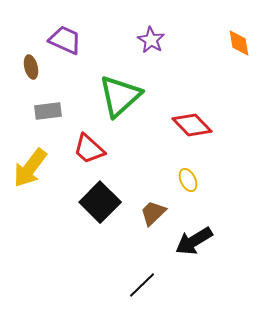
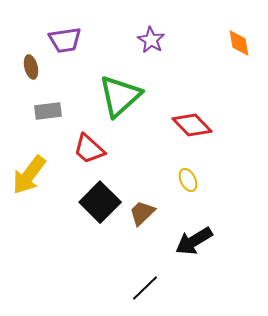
purple trapezoid: rotated 148 degrees clockwise
yellow arrow: moved 1 px left, 7 px down
brown trapezoid: moved 11 px left
black line: moved 3 px right, 3 px down
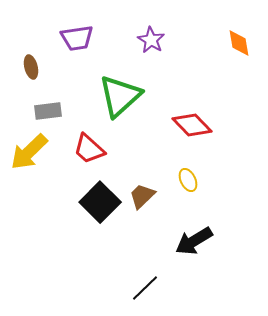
purple trapezoid: moved 12 px right, 2 px up
yellow arrow: moved 23 px up; rotated 9 degrees clockwise
brown trapezoid: moved 17 px up
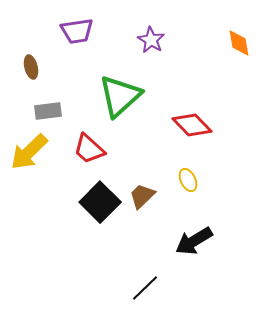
purple trapezoid: moved 7 px up
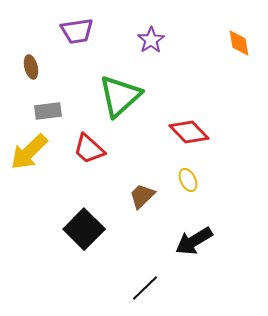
purple star: rotated 8 degrees clockwise
red diamond: moved 3 px left, 7 px down
black square: moved 16 px left, 27 px down
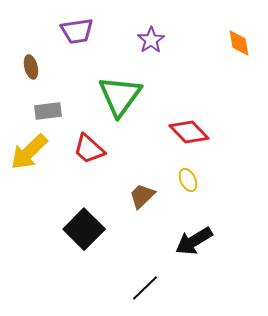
green triangle: rotated 12 degrees counterclockwise
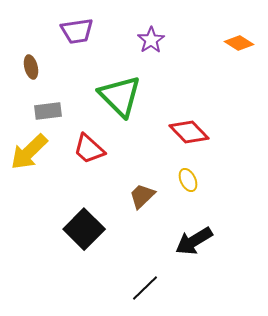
orange diamond: rotated 48 degrees counterclockwise
green triangle: rotated 21 degrees counterclockwise
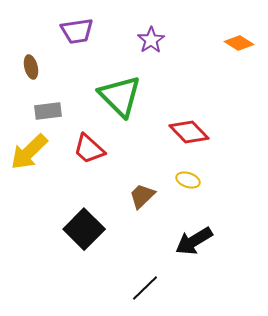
yellow ellipse: rotated 45 degrees counterclockwise
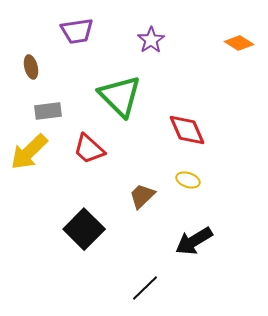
red diamond: moved 2 px left, 2 px up; rotated 21 degrees clockwise
